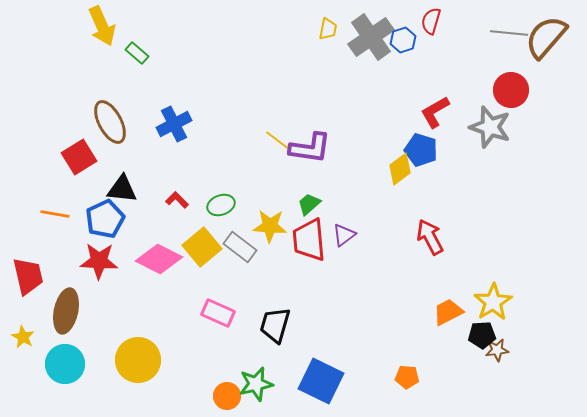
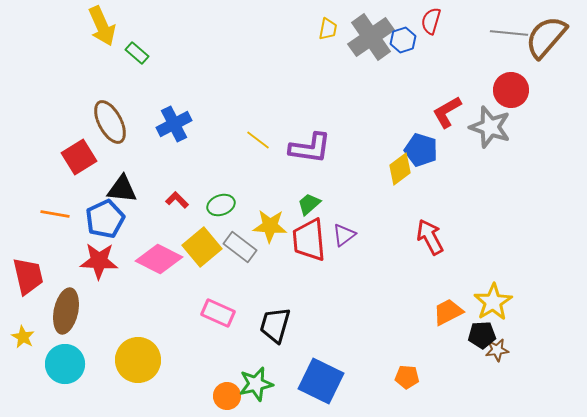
red L-shape at (435, 112): moved 12 px right
yellow line at (277, 140): moved 19 px left
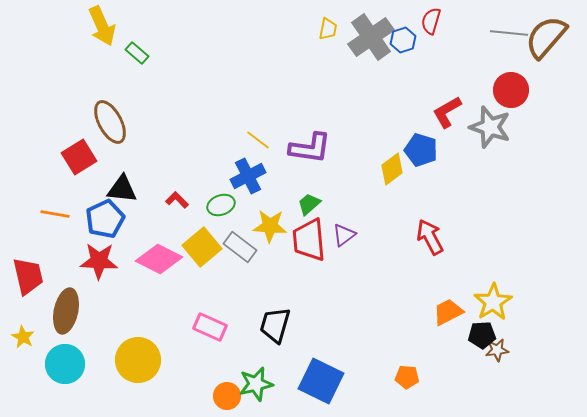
blue cross at (174, 124): moved 74 px right, 52 px down
yellow diamond at (400, 169): moved 8 px left
pink rectangle at (218, 313): moved 8 px left, 14 px down
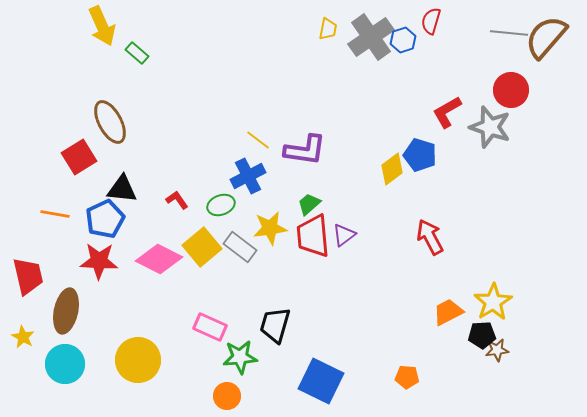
purple L-shape at (310, 148): moved 5 px left, 2 px down
blue pentagon at (421, 150): moved 1 px left, 5 px down
red L-shape at (177, 200): rotated 10 degrees clockwise
yellow star at (270, 226): moved 2 px down; rotated 12 degrees counterclockwise
red trapezoid at (309, 240): moved 4 px right, 4 px up
green star at (256, 384): moved 16 px left, 27 px up; rotated 8 degrees clockwise
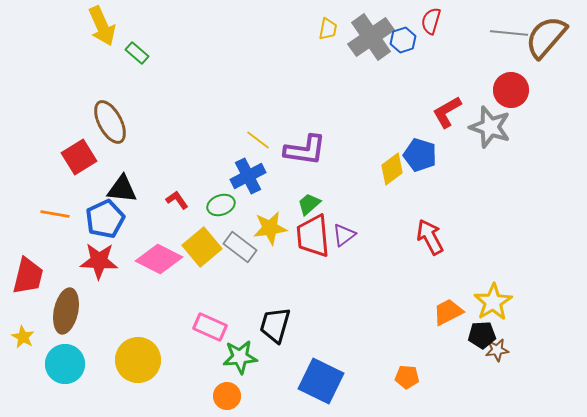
red trapezoid at (28, 276): rotated 27 degrees clockwise
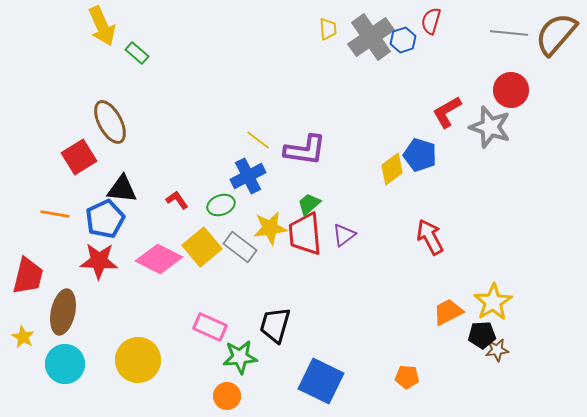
yellow trapezoid at (328, 29): rotated 15 degrees counterclockwise
brown semicircle at (546, 37): moved 10 px right, 3 px up
red trapezoid at (313, 236): moved 8 px left, 2 px up
brown ellipse at (66, 311): moved 3 px left, 1 px down
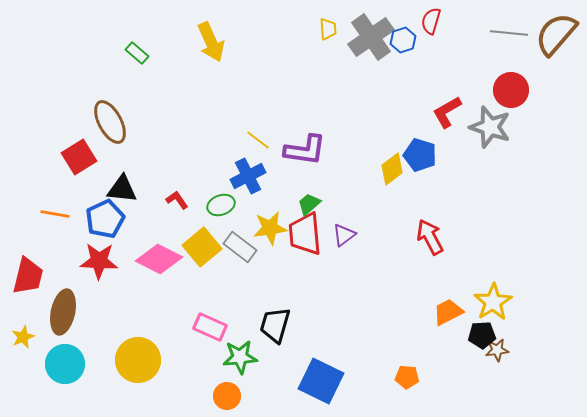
yellow arrow at (102, 26): moved 109 px right, 16 px down
yellow star at (23, 337): rotated 20 degrees clockwise
